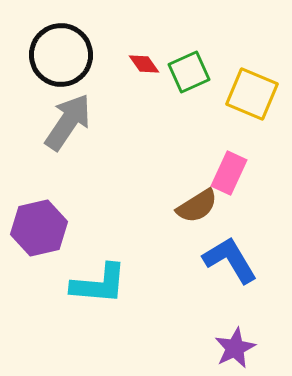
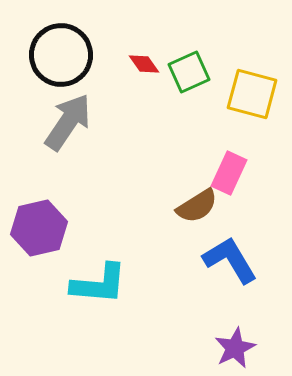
yellow square: rotated 8 degrees counterclockwise
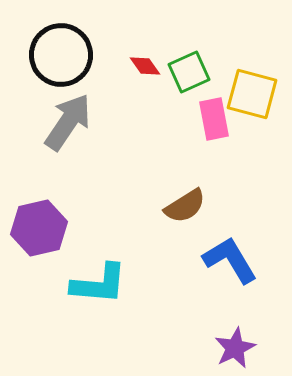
red diamond: moved 1 px right, 2 px down
pink rectangle: moved 15 px left, 54 px up; rotated 36 degrees counterclockwise
brown semicircle: moved 12 px left
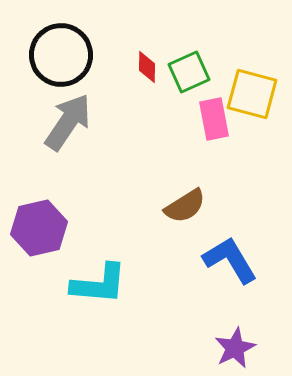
red diamond: moved 2 px right, 1 px down; rotated 36 degrees clockwise
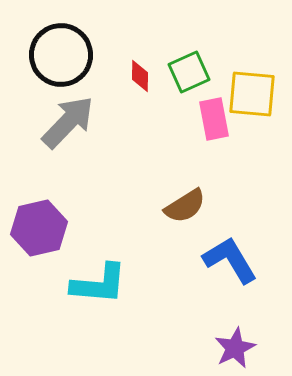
red diamond: moved 7 px left, 9 px down
yellow square: rotated 10 degrees counterclockwise
gray arrow: rotated 10 degrees clockwise
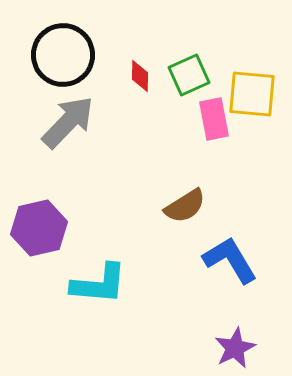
black circle: moved 2 px right
green square: moved 3 px down
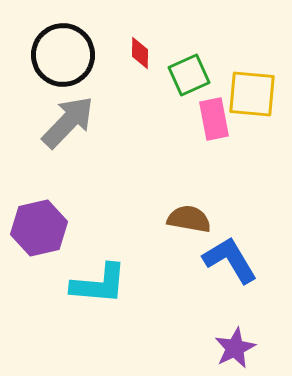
red diamond: moved 23 px up
brown semicircle: moved 4 px right, 13 px down; rotated 138 degrees counterclockwise
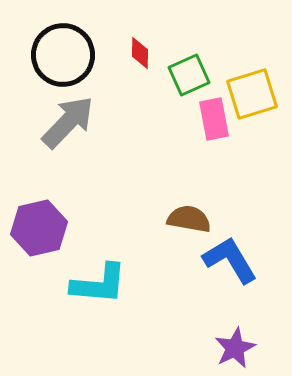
yellow square: rotated 22 degrees counterclockwise
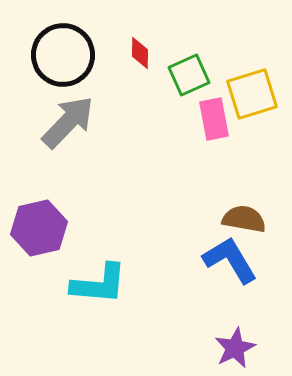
brown semicircle: moved 55 px right
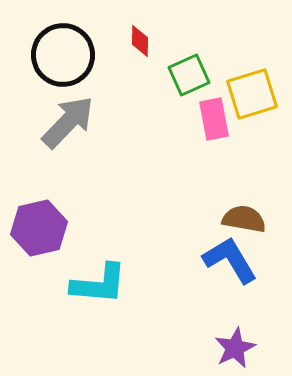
red diamond: moved 12 px up
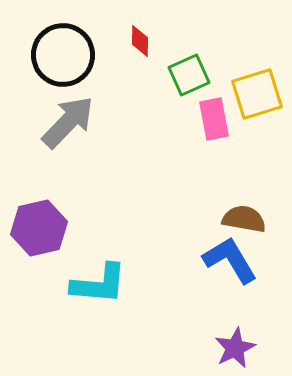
yellow square: moved 5 px right
